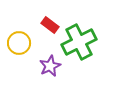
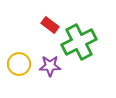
yellow circle: moved 21 px down
purple star: rotated 25 degrees clockwise
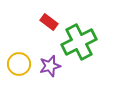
red rectangle: moved 1 px left, 3 px up
purple star: rotated 15 degrees counterclockwise
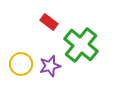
green cross: moved 2 px right, 3 px down; rotated 24 degrees counterclockwise
yellow circle: moved 2 px right
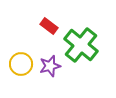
red rectangle: moved 4 px down
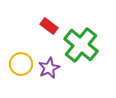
purple star: moved 1 px left, 2 px down; rotated 10 degrees counterclockwise
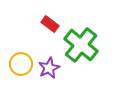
red rectangle: moved 1 px right, 2 px up
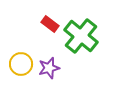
green cross: moved 9 px up
purple star: rotated 10 degrees clockwise
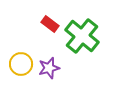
green cross: moved 1 px right
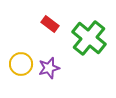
green cross: moved 7 px right, 2 px down
